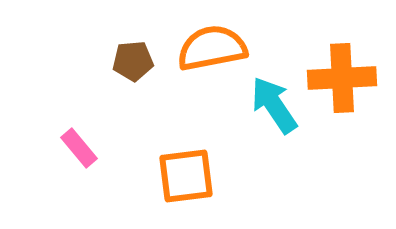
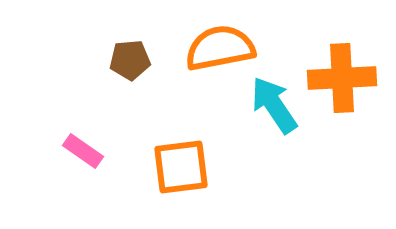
orange semicircle: moved 8 px right
brown pentagon: moved 3 px left, 1 px up
pink rectangle: moved 4 px right, 3 px down; rotated 15 degrees counterclockwise
orange square: moved 5 px left, 9 px up
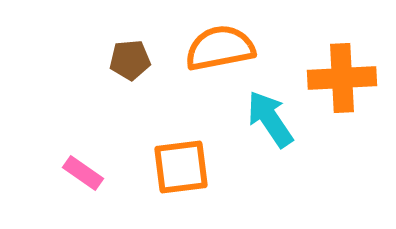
cyan arrow: moved 4 px left, 14 px down
pink rectangle: moved 22 px down
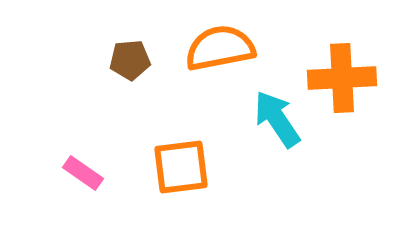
cyan arrow: moved 7 px right
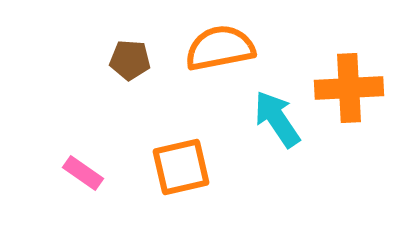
brown pentagon: rotated 9 degrees clockwise
orange cross: moved 7 px right, 10 px down
orange square: rotated 6 degrees counterclockwise
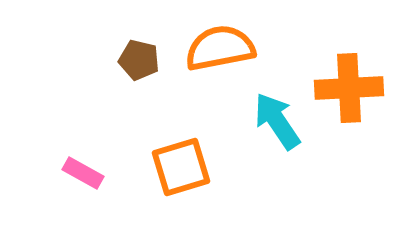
brown pentagon: moved 9 px right; rotated 9 degrees clockwise
cyan arrow: moved 2 px down
orange square: rotated 4 degrees counterclockwise
pink rectangle: rotated 6 degrees counterclockwise
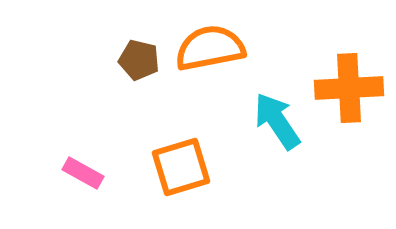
orange semicircle: moved 10 px left
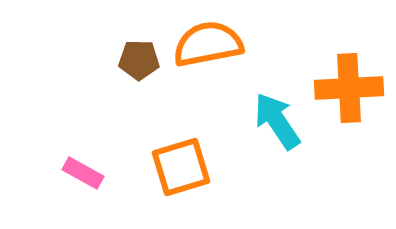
orange semicircle: moved 2 px left, 4 px up
brown pentagon: rotated 12 degrees counterclockwise
